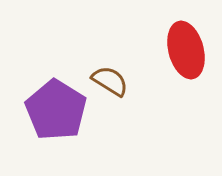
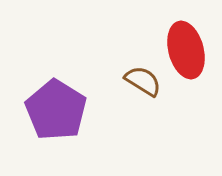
brown semicircle: moved 33 px right
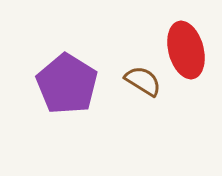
purple pentagon: moved 11 px right, 26 px up
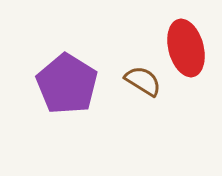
red ellipse: moved 2 px up
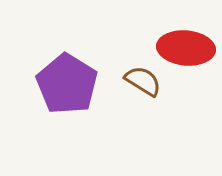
red ellipse: rotated 70 degrees counterclockwise
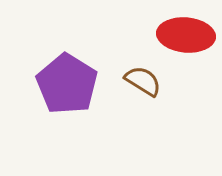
red ellipse: moved 13 px up
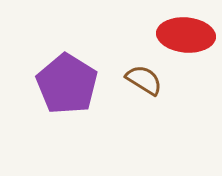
brown semicircle: moved 1 px right, 1 px up
